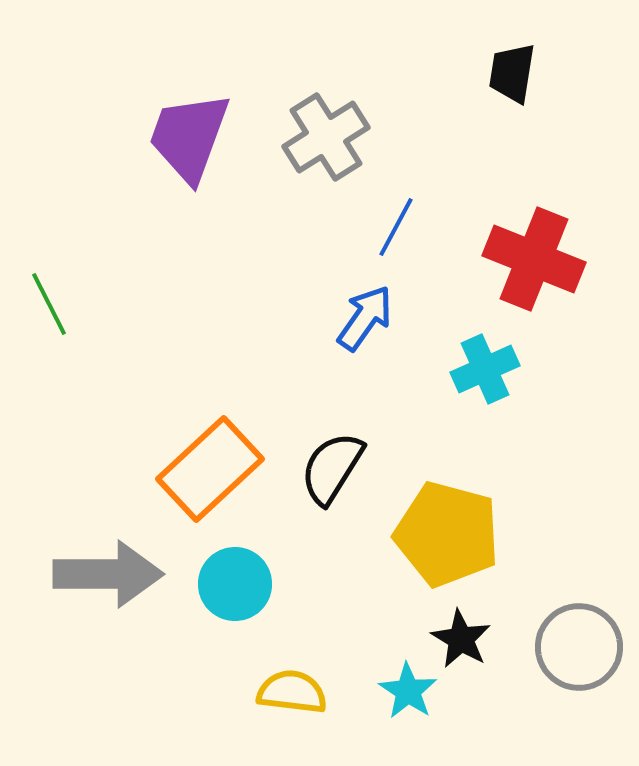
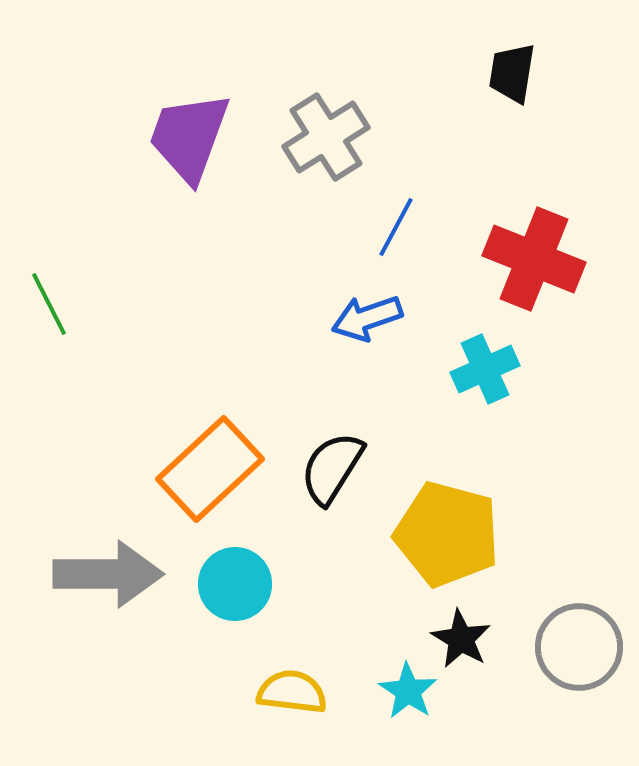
blue arrow: moved 2 px right; rotated 144 degrees counterclockwise
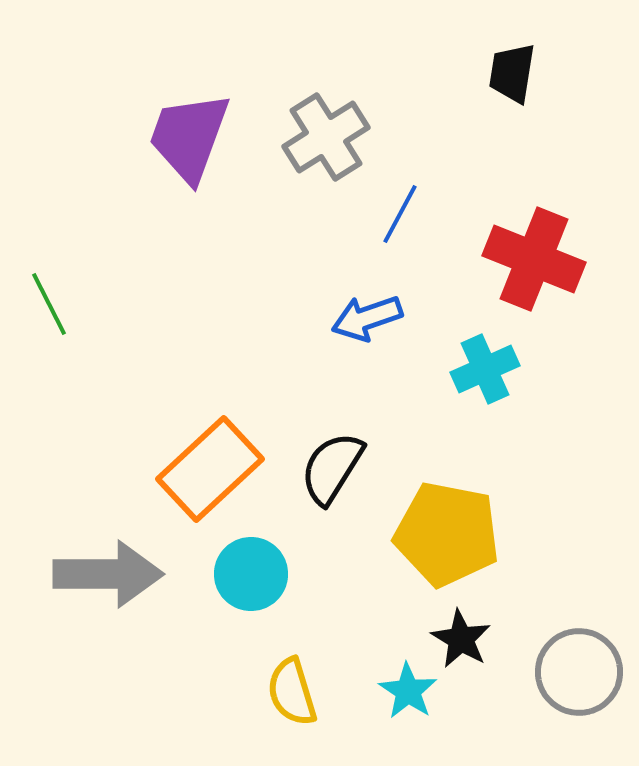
blue line: moved 4 px right, 13 px up
yellow pentagon: rotated 4 degrees counterclockwise
cyan circle: moved 16 px right, 10 px up
gray circle: moved 25 px down
yellow semicircle: rotated 114 degrees counterclockwise
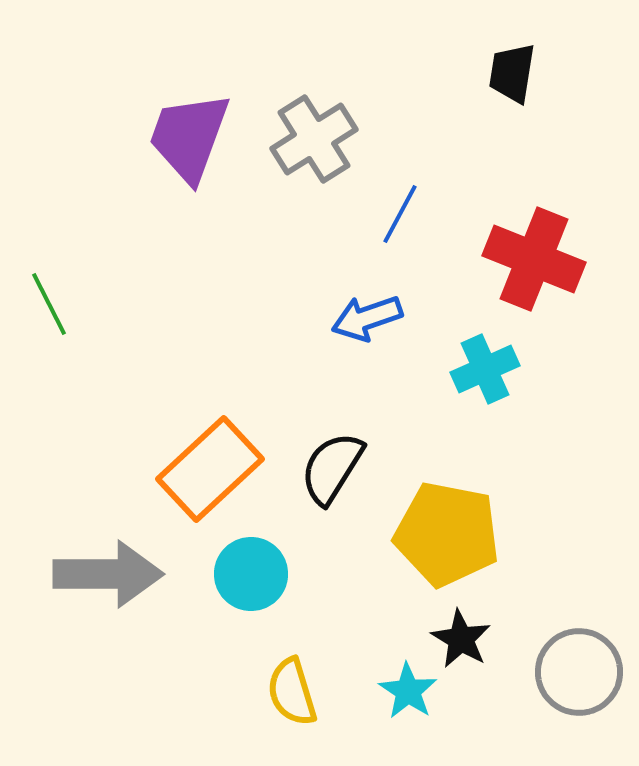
gray cross: moved 12 px left, 2 px down
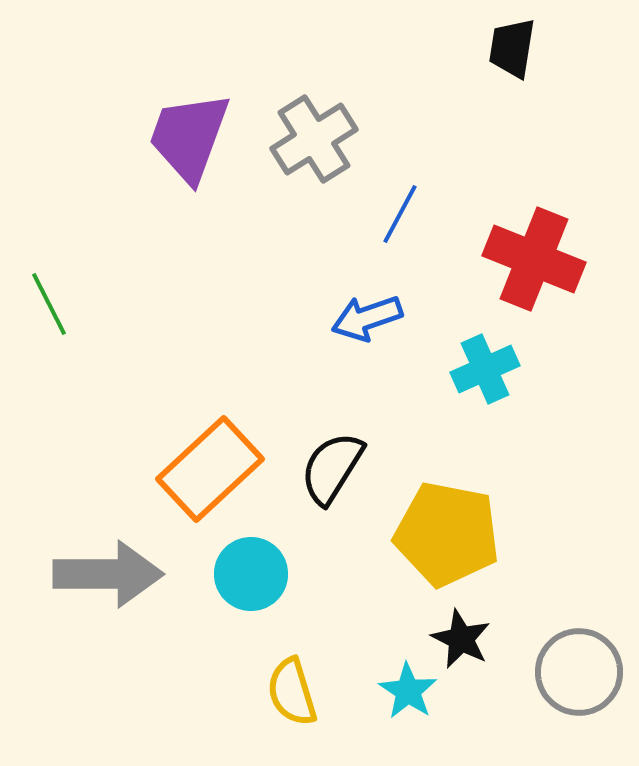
black trapezoid: moved 25 px up
black star: rotated 4 degrees counterclockwise
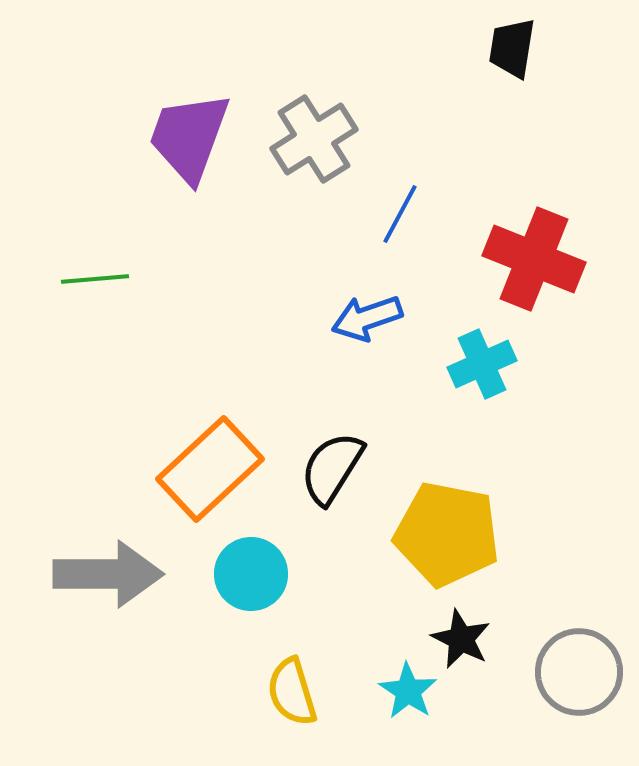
green line: moved 46 px right, 25 px up; rotated 68 degrees counterclockwise
cyan cross: moved 3 px left, 5 px up
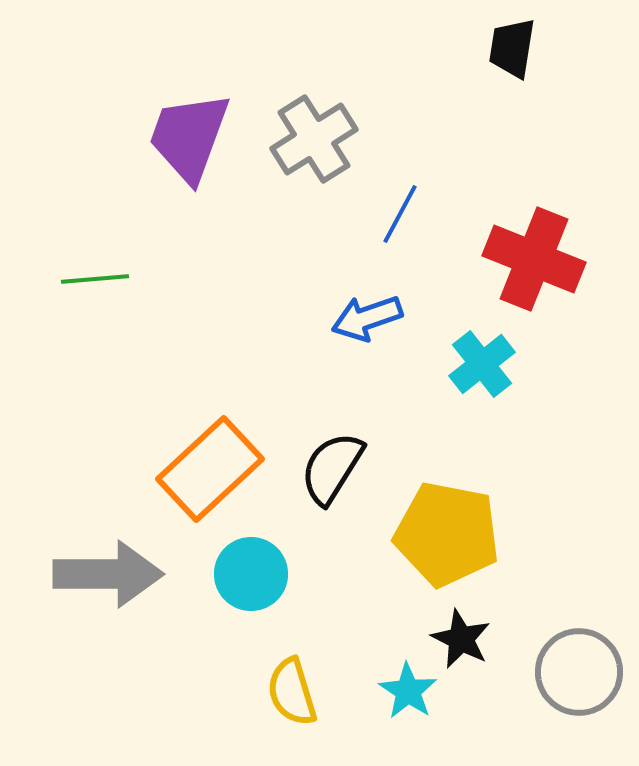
cyan cross: rotated 14 degrees counterclockwise
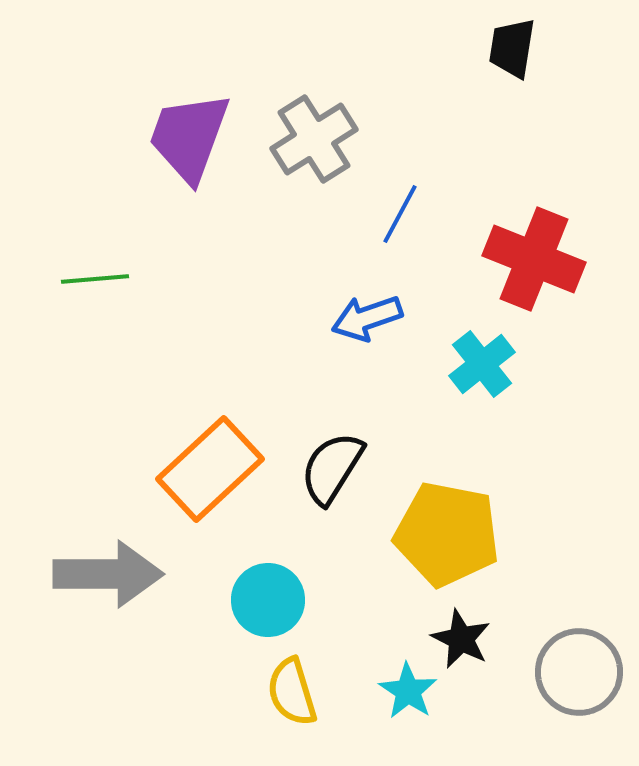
cyan circle: moved 17 px right, 26 px down
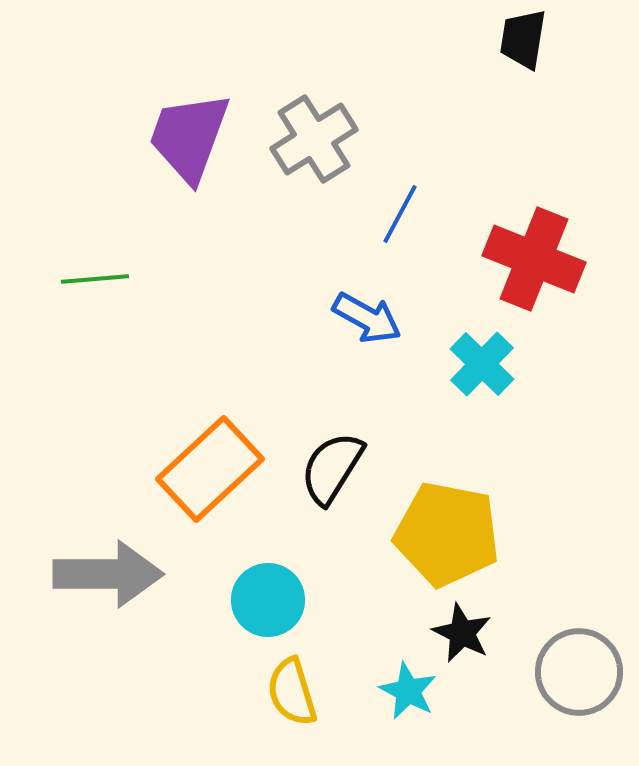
black trapezoid: moved 11 px right, 9 px up
blue arrow: rotated 132 degrees counterclockwise
cyan cross: rotated 8 degrees counterclockwise
black star: moved 1 px right, 6 px up
cyan star: rotated 6 degrees counterclockwise
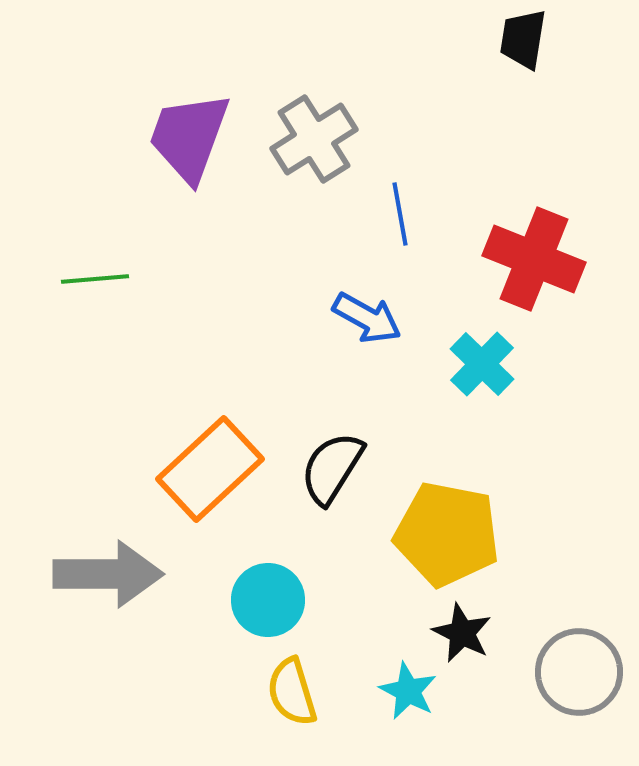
blue line: rotated 38 degrees counterclockwise
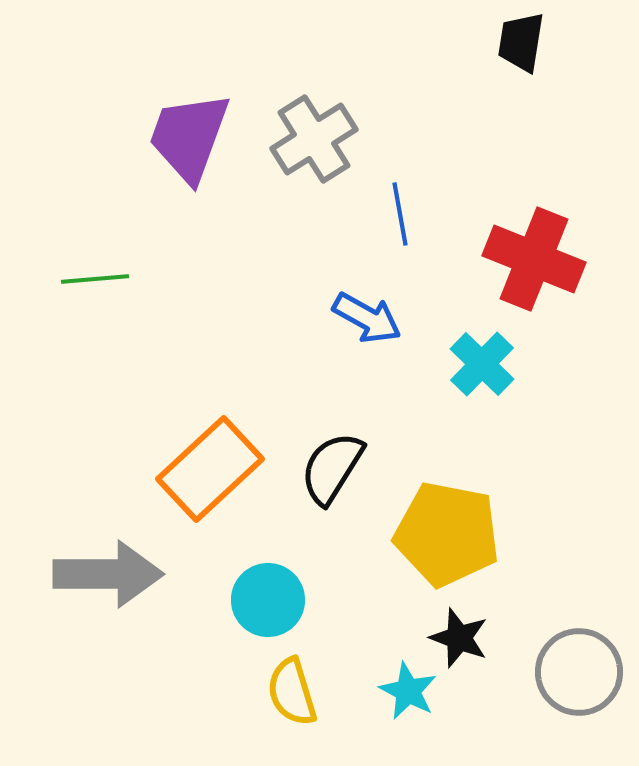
black trapezoid: moved 2 px left, 3 px down
black star: moved 3 px left, 5 px down; rotated 6 degrees counterclockwise
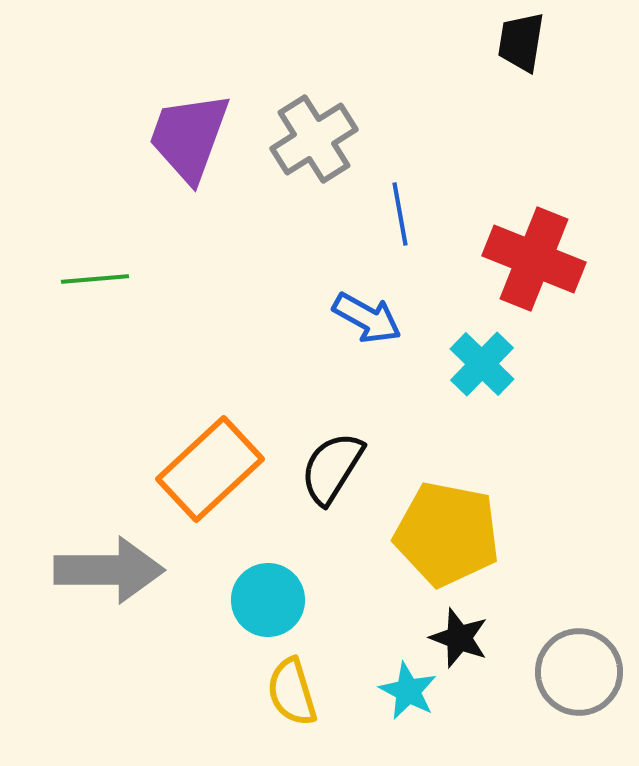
gray arrow: moved 1 px right, 4 px up
